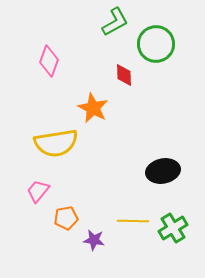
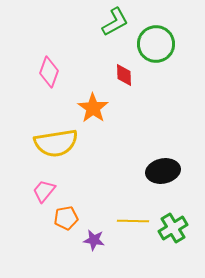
pink diamond: moved 11 px down
orange star: rotated 8 degrees clockwise
pink trapezoid: moved 6 px right
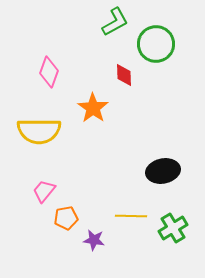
yellow semicircle: moved 17 px left, 12 px up; rotated 9 degrees clockwise
yellow line: moved 2 px left, 5 px up
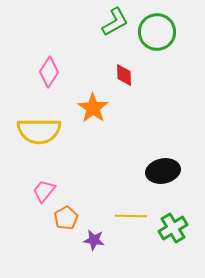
green circle: moved 1 px right, 12 px up
pink diamond: rotated 12 degrees clockwise
orange pentagon: rotated 20 degrees counterclockwise
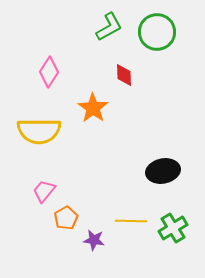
green L-shape: moved 6 px left, 5 px down
yellow line: moved 5 px down
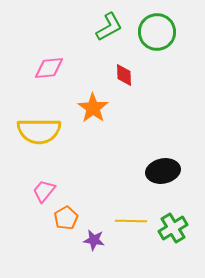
pink diamond: moved 4 px up; rotated 52 degrees clockwise
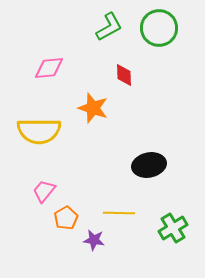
green circle: moved 2 px right, 4 px up
orange star: rotated 16 degrees counterclockwise
black ellipse: moved 14 px left, 6 px up
yellow line: moved 12 px left, 8 px up
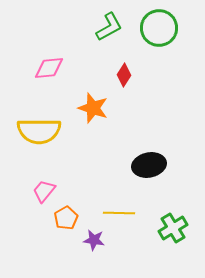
red diamond: rotated 35 degrees clockwise
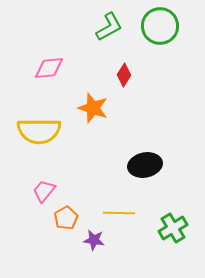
green circle: moved 1 px right, 2 px up
black ellipse: moved 4 px left
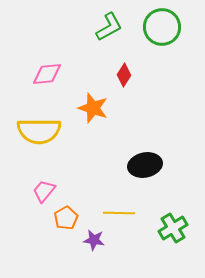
green circle: moved 2 px right, 1 px down
pink diamond: moved 2 px left, 6 px down
